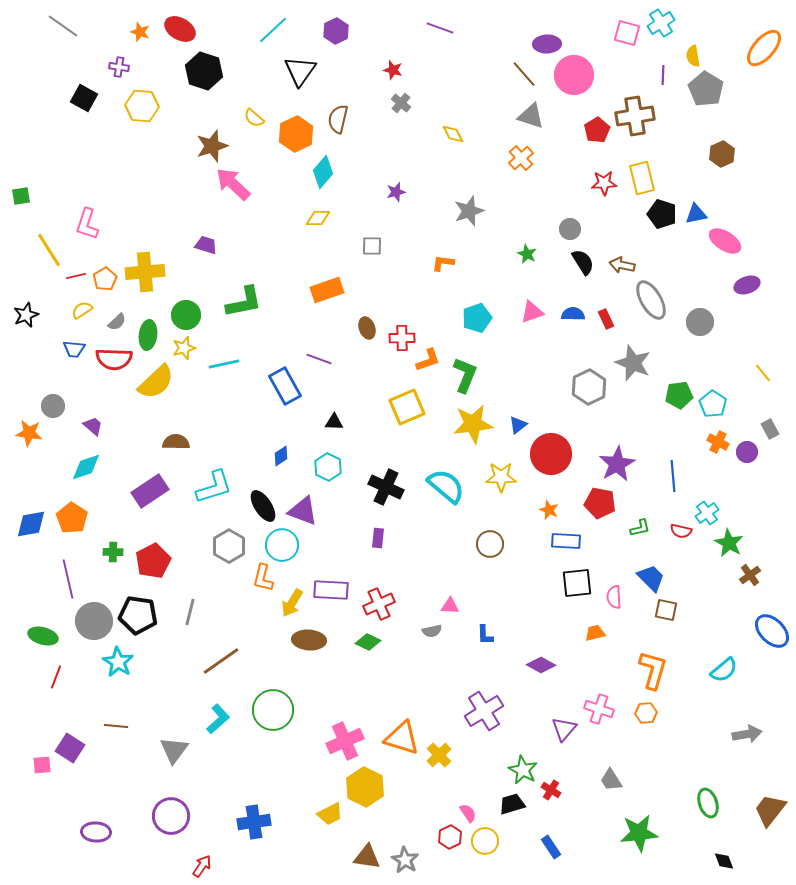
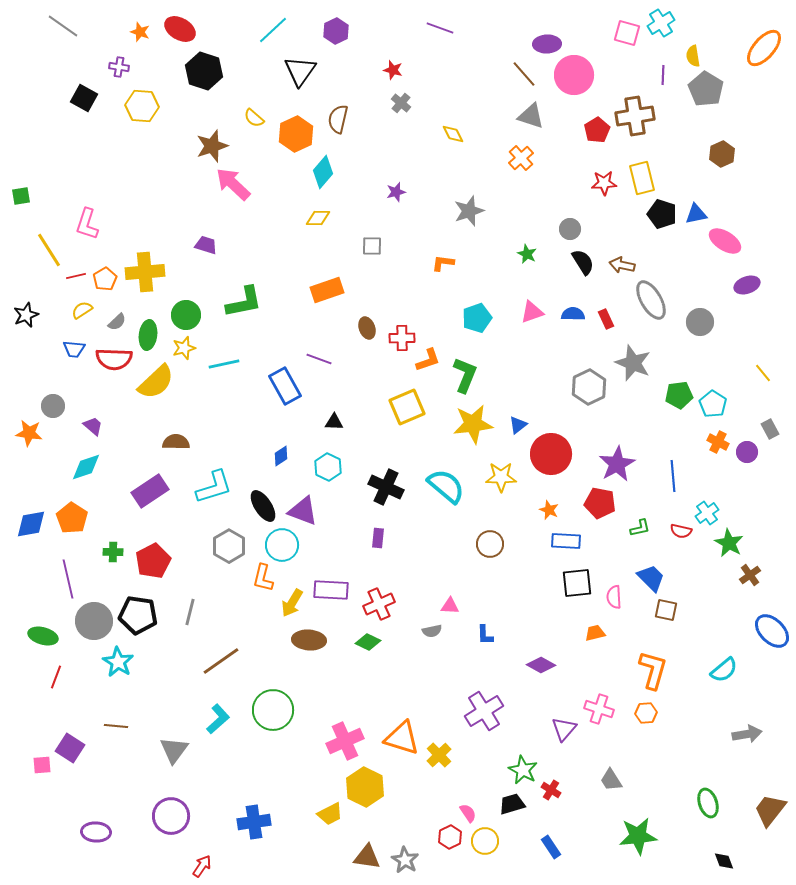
green star at (639, 833): moved 1 px left, 3 px down
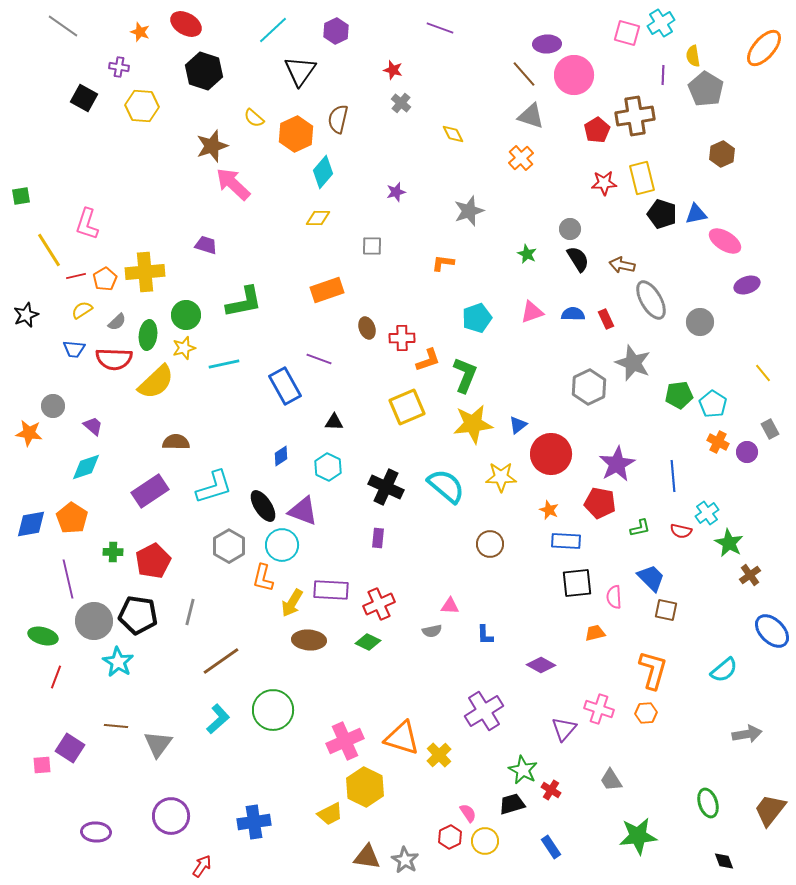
red ellipse at (180, 29): moved 6 px right, 5 px up
black semicircle at (583, 262): moved 5 px left, 3 px up
gray triangle at (174, 750): moved 16 px left, 6 px up
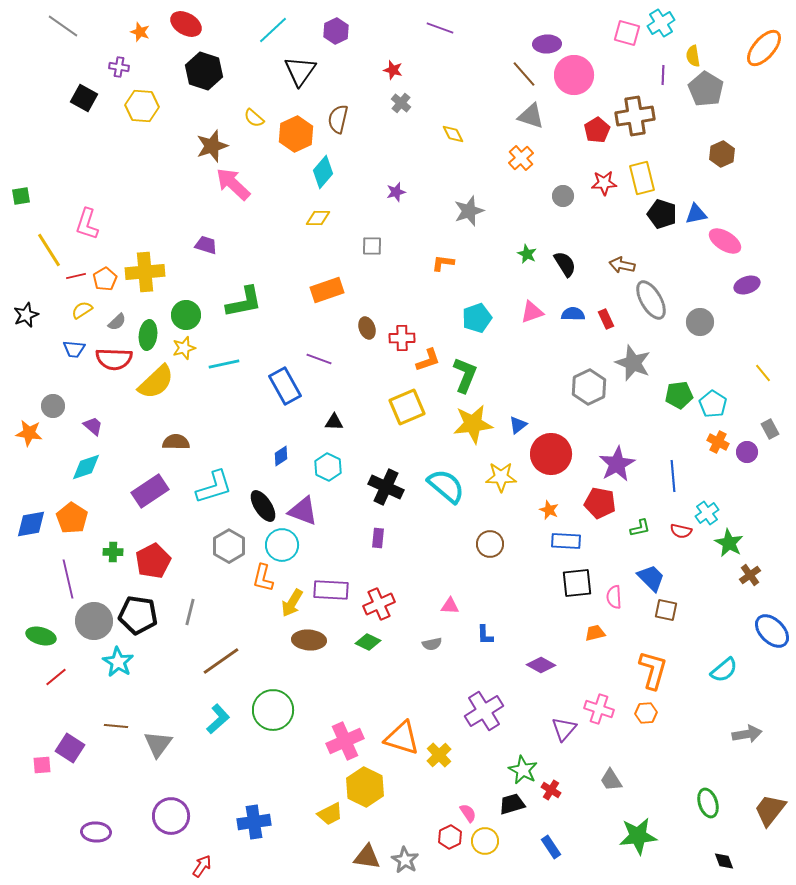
gray circle at (570, 229): moved 7 px left, 33 px up
black semicircle at (578, 259): moved 13 px left, 5 px down
gray semicircle at (432, 631): moved 13 px down
green ellipse at (43, 636): moved 2 px left
red line at (56, 677): rotated 30 degrees clockwise
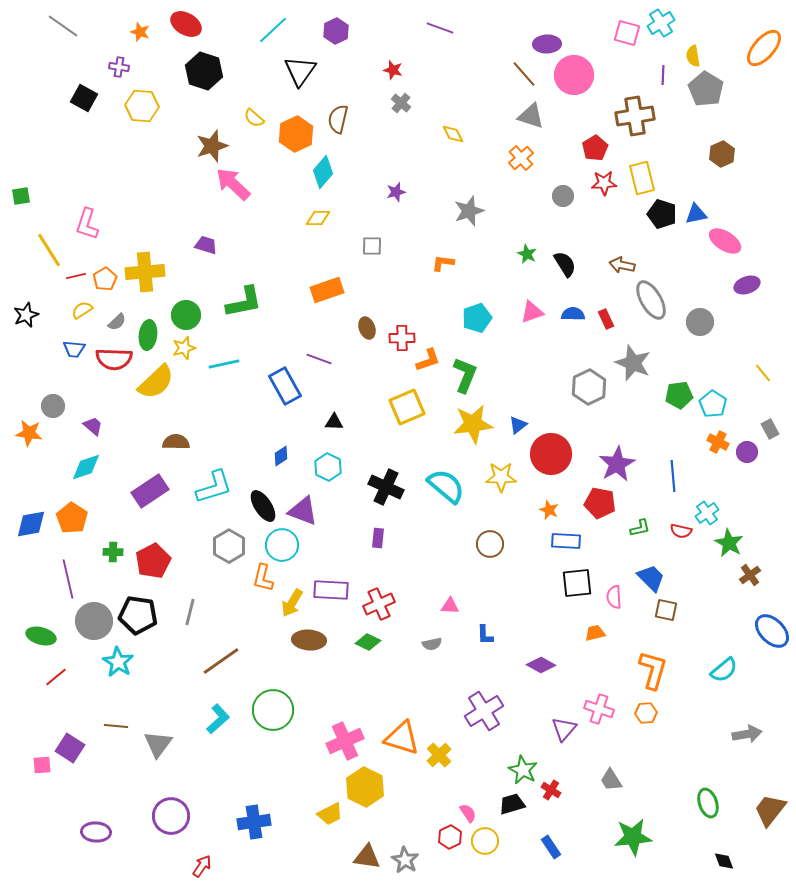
red pentagon at (597, 130): moved 2 px left, 18 px down
green star at (638, 836): moved 5 px left, 1 px down
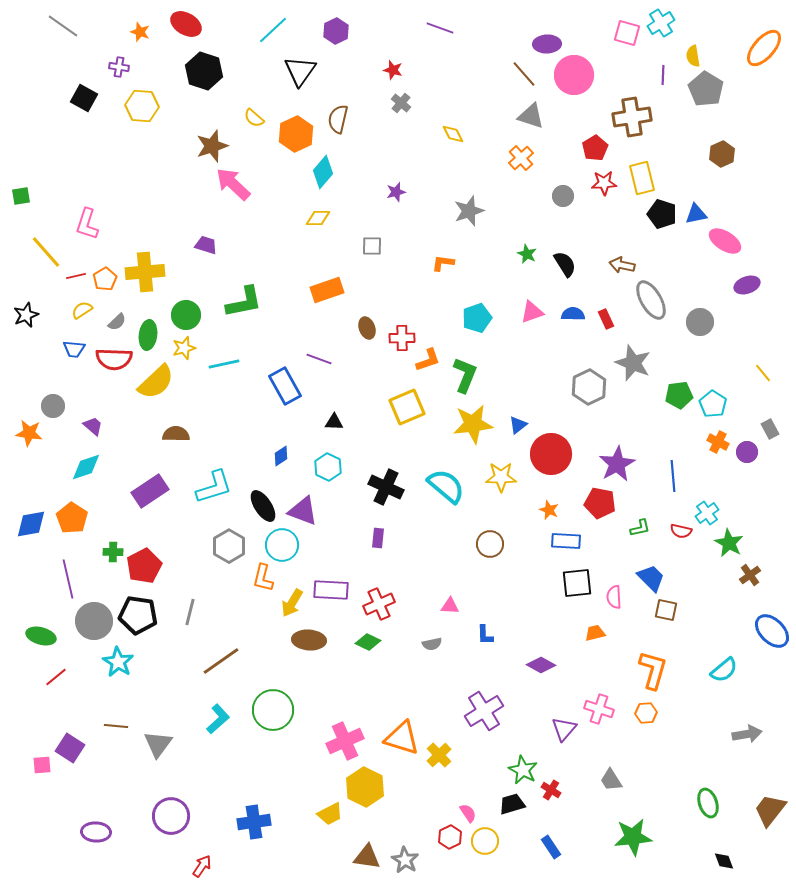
brown cross at (635, 116): moved 3 px left, 1 px down
yellow line at (49, 250): moved 3 px left, 2 px down; rotated 9 degrees counterclockwise
brown semicircle at (176, 442): moved 8 px up
red pentagon at (153, 561): moved 9 px left, 5 px down
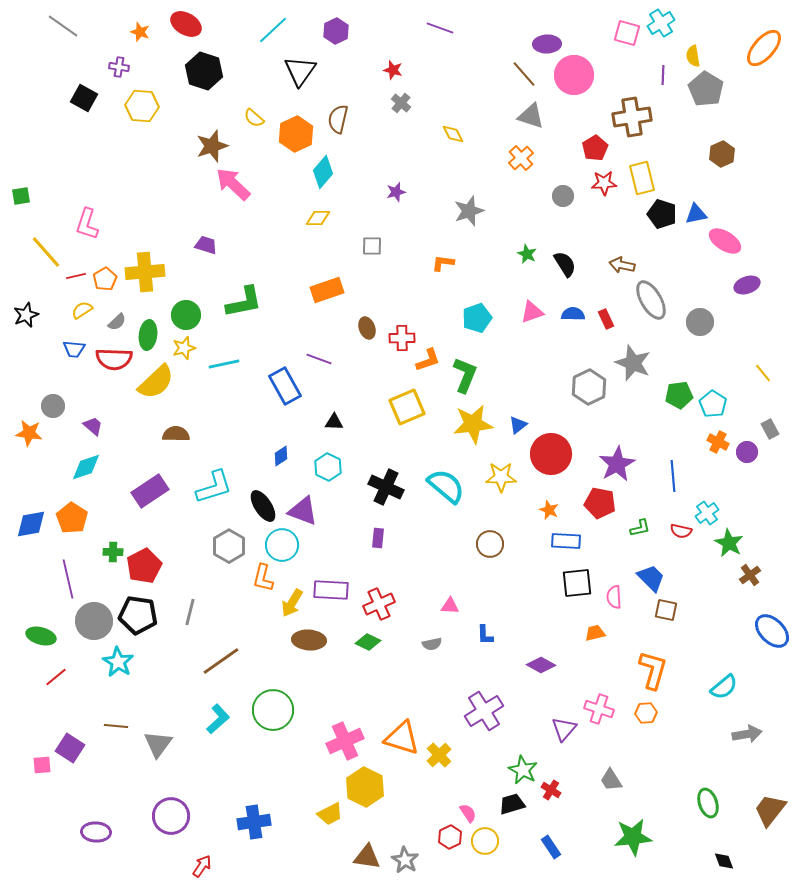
cyan semicircle at (724, 670): moved 17 px down
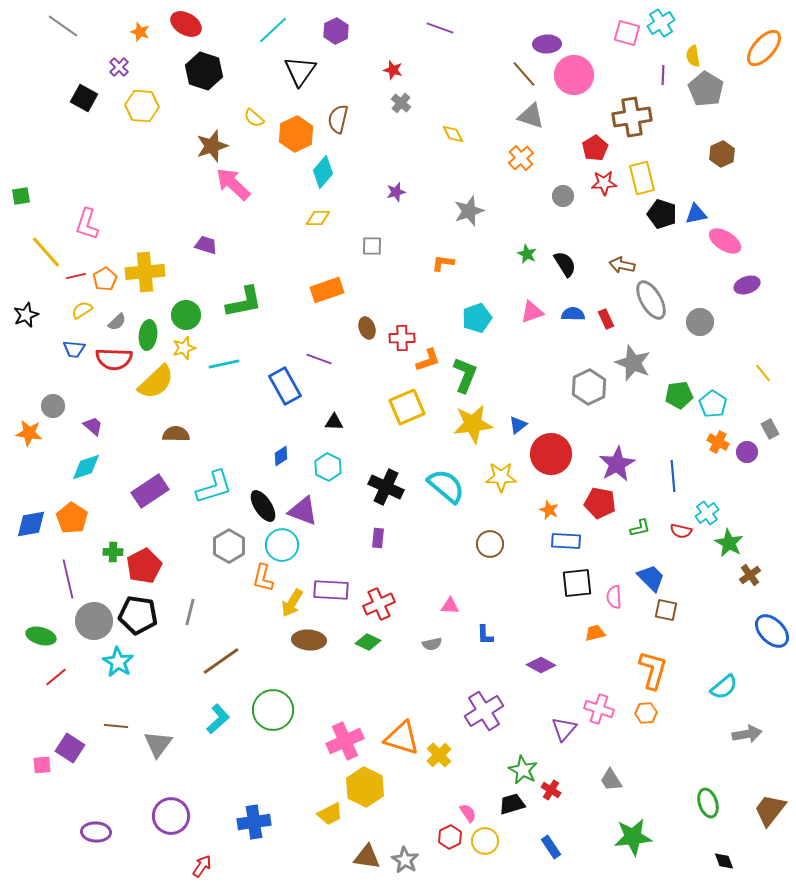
purple cross at (119, 67): rotated 36 degrees clockwise
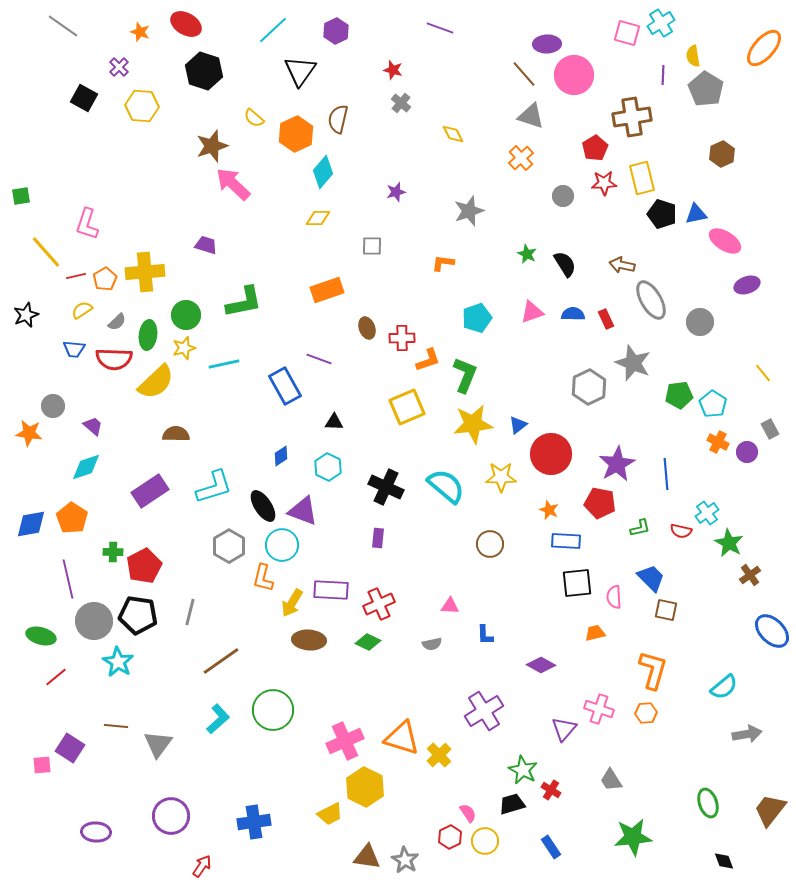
blue line at (673, 476): moved 7 px left, 2 px up
